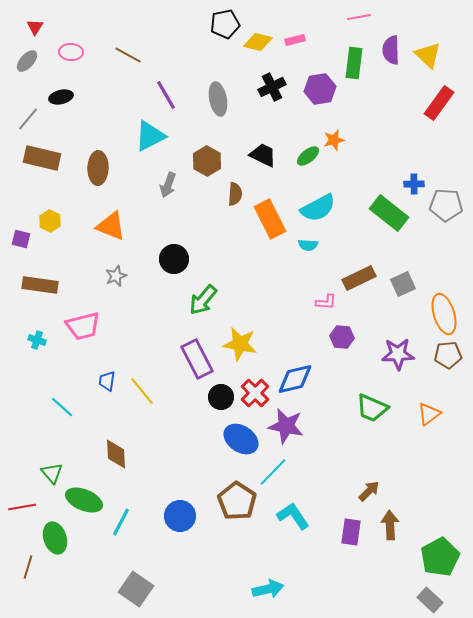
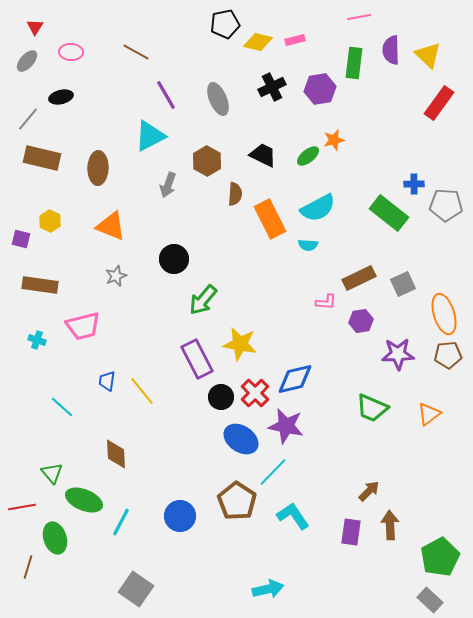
brown line at (128, 55): moved 8 px right, 3 px up
gray ellipse at (218, 99): rotated 12 degrees counterclockwise
purple hexagon at (342, 337): moved 19 px right, 16 px up; rotated 15 degrees counterclockwise
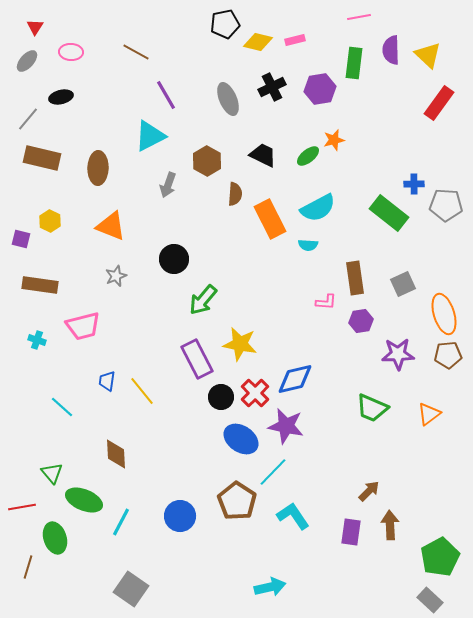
gray ellipse at (218, 99): moved 10 px right
brown rectangle at (359, 278): moved 4 px left; rotated 72 degrees counterclockwise
gray square at (136, 589): moved 5 px left
cyan arrow at (268, 589): moved 2 px right, 2 px up
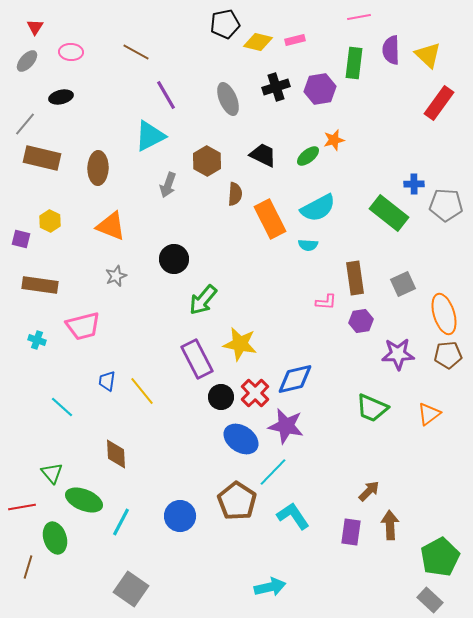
black cross at (272, 87): moved 4 px right; rotated 8 degrees clockwise
gray line at (28, 119): moved 3 px left, 5 px down
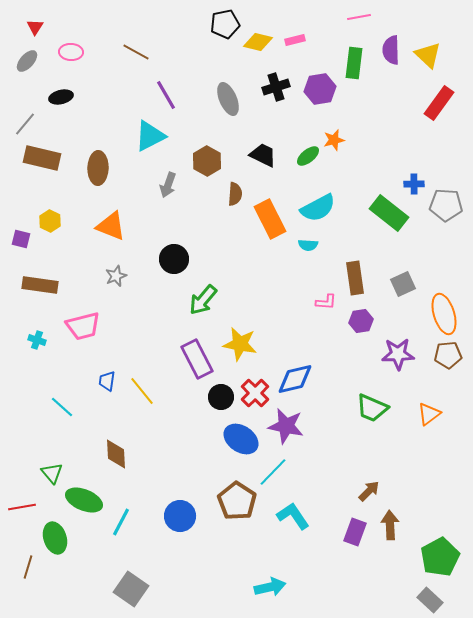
purple rectangle at (351, 532): moved 4 px right; rotated 12 degrees clockwise
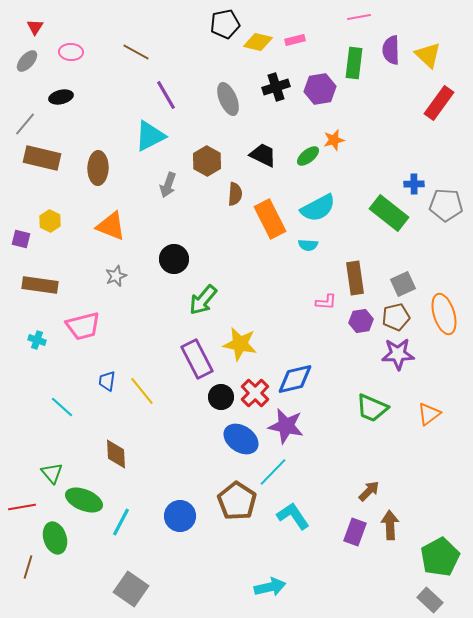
brown pentagon at (448, 355): moved 52 px left, 38 px up; rotated 8 degrees counterclockwise
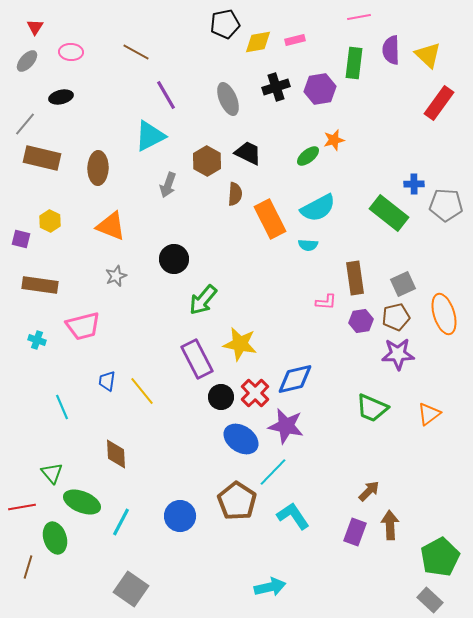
yellow diamond at (258, 42): rotated 24 degrees counterclockwise
black trapezoid at (263, 155): moved 15 px left, 2 px up
cyan line at (62, 407): rotated 25 degrees clockwise
green ellipse at (84, 500): moved 2 px left, 2 px down
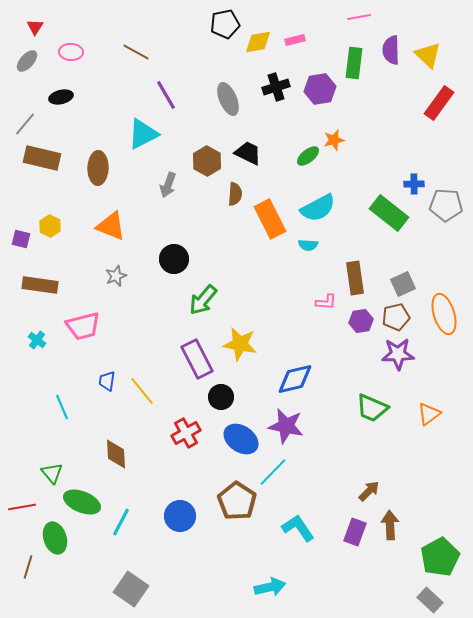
cyan triangle at (150, 136): moved 7 px left, 2 px up
yellow hexagon at (50, 221): moved 5 px down
cyan cross at (37, 340): rotated 18 degrees clockwise
red cross at (255, 393): moved 69 px left, 40 px down; rotated 16 degrees clockwise
cyan L-shape at (293, 516): moved 5 px right, 12 px down
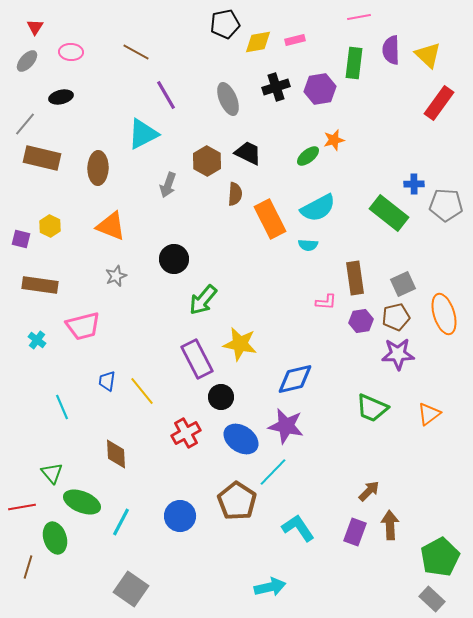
gray rectangle at (430, 600): moved 2 px right, 1 px up
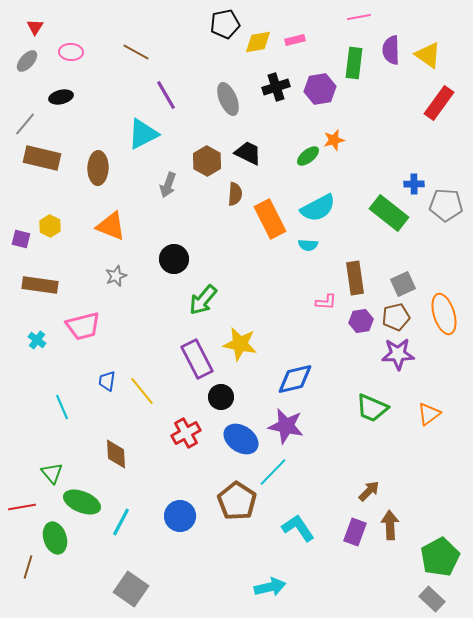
yellow triangle at (428, 55): rotated 8 degrees counterclockwise
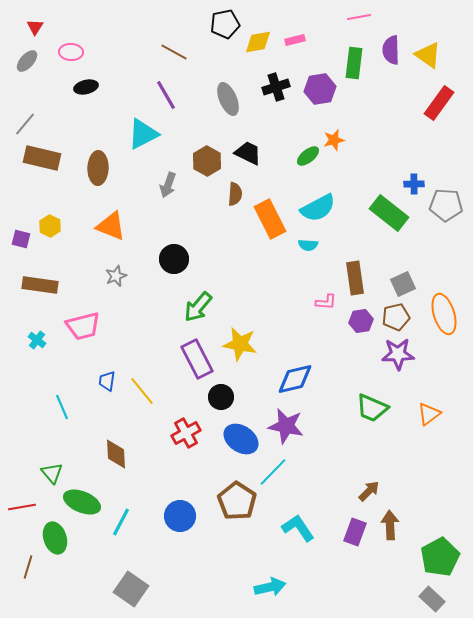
brown line at (136, 52): moved 38 px right
black ellipse at (61, 97): moved 25 px right, 10 px up
green arrow at (203, 300): moved 5 px left, 7 px down
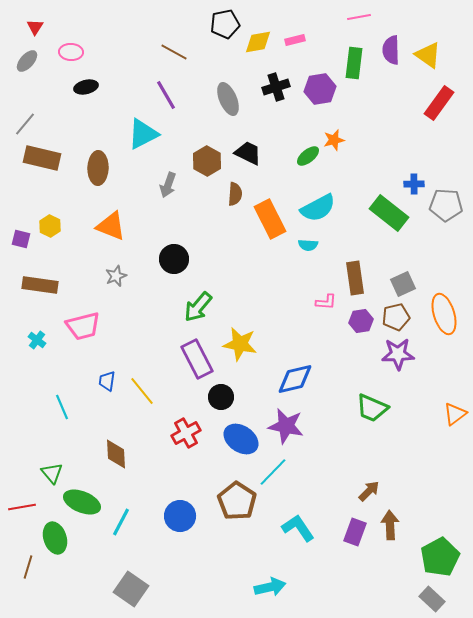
orange triangle at (429, 414): moved 26 px right
